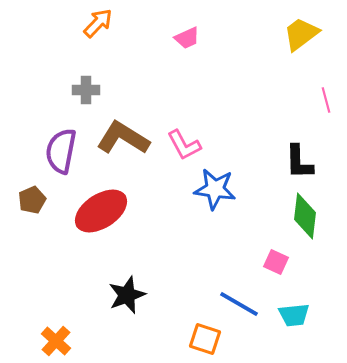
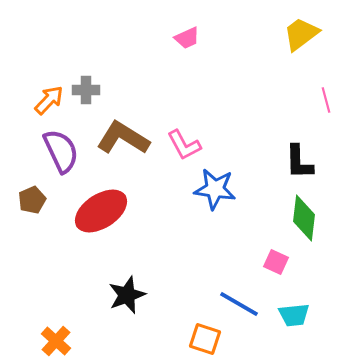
orange arrow: moved 49 px left, 77 px down
purple semicircle: rotated 144 degrees clockwise
green diamond: moved 1 px left, 2 px down
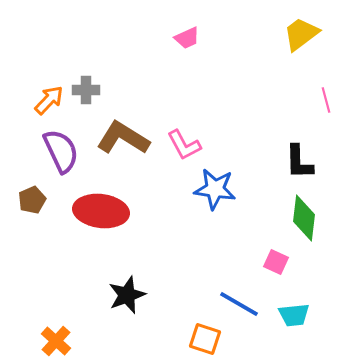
red ellipse: rotated 40 degrees clockwise
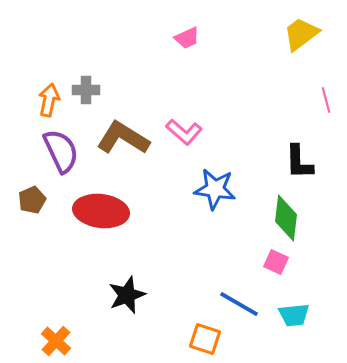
orange arrow: rotated 32 degrees counterclockwise
pink L-shape: moved 13 px up; rotated 21 degrees counterclockwise
green diamond: moved 18 px left
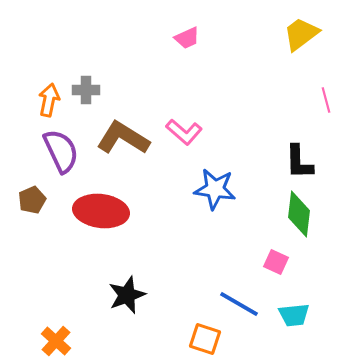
green diamond: moved 13 px right, 4 px up
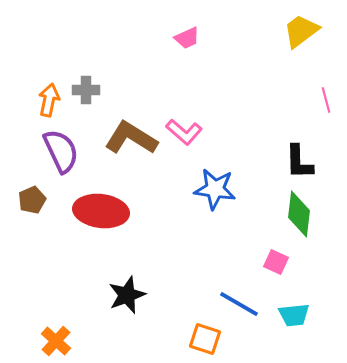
yellow trapezoid: moved 3 px up
brown L-shape: moved 8 px right
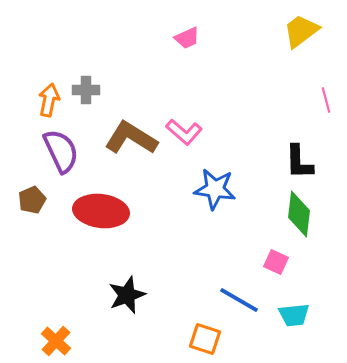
blue line: moved 4 px up
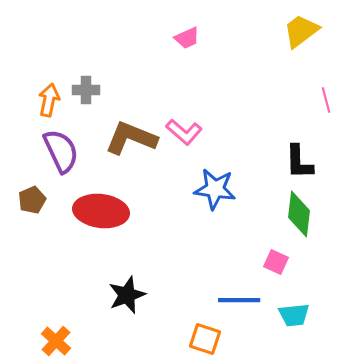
brown L-shape: rotated 10 degrees counterclockwise
blue line: rotated 30 degrees counterclockwise
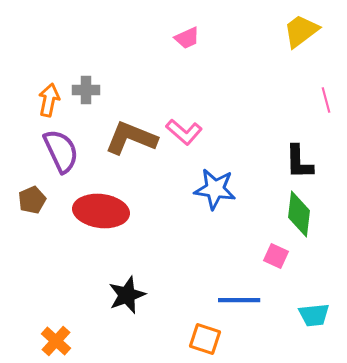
pink square: moved 6 px up
cyan trapezoid: moved 20 px right
